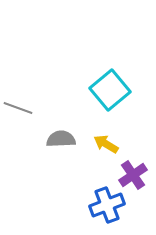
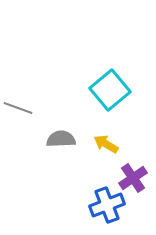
purple cross: moved 3 px down
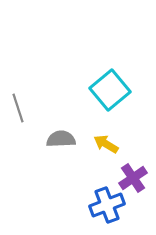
gray line: rotated 52 degrees clockwise
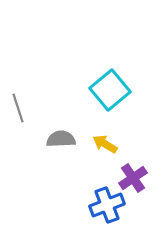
yellow arrow: moved 1 px left
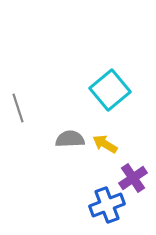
gray semicircle: moved 9 px right
